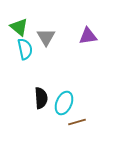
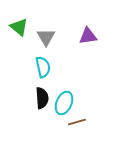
cyan semicircle: moved 18 px right, 18 px down
black semicircle: moved 1 px right
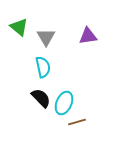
black semicircle: moved 1 px left; rotated 40 degrees counterclockwise
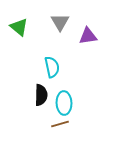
gray triangle: moved 14 px right, 15 px up
cyan semicircle: moved 9 px right
black semicircle: moved 3 px up; rotated 45 degrees clockwise
cyan ellipse: rotated 25 degrees counterclockwise
brown line: moved 17 px left, 2 px down
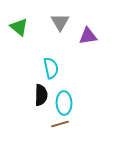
cyan semicircle: moved 1 px left, 1 px down
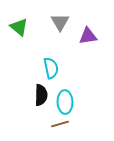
cyan ellipse: moved 1 px right, 1 px up
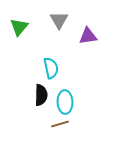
gray triangle: moved 1 px left, 2 px up
green triangle: rotated 30 degrees clockwise
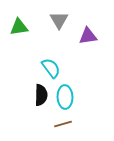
green triangle: rotated 42 degrees clockwise
cyan semicircle: rotated 25 degrees counterclockwise
cyan ellipse: moved 5 px up
brown line: moved 3 px right
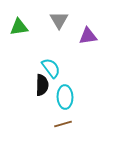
black semicircle: moved 1 px right, 10 px up
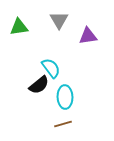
black semicircle: moved 3 px left; rotated 50 degrees clockwise
